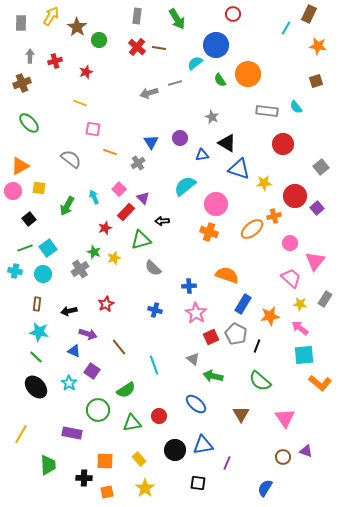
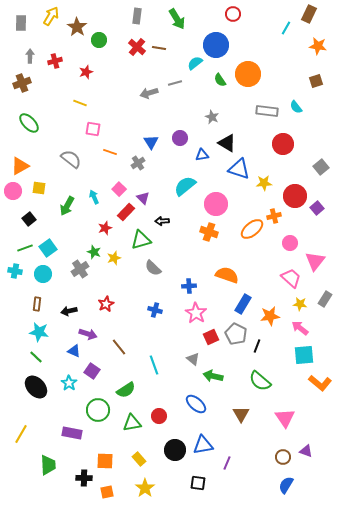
blue semicircle at (265, 488): moved 21 px right, 3 px up
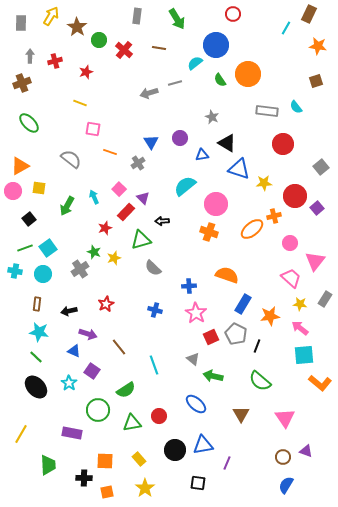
red cross at (137, 47): moved 13 px left, 3 px down
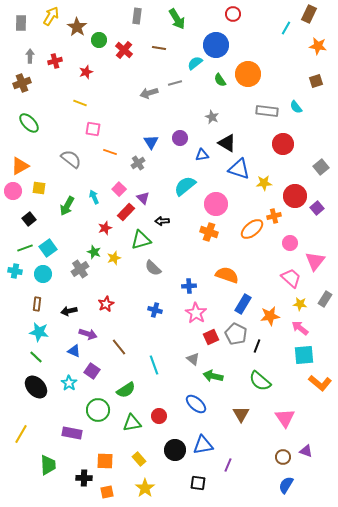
purple line at (227, 463): moved 1 px right, 2 px down
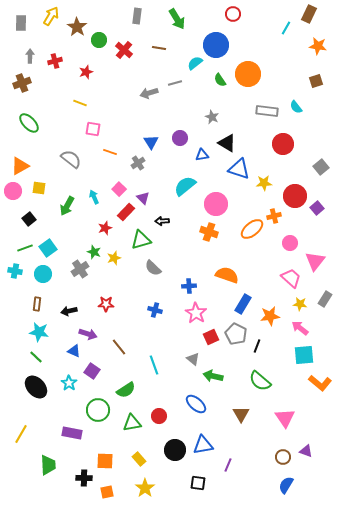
red star at (106, 304): rotated 28 degrees clockwise
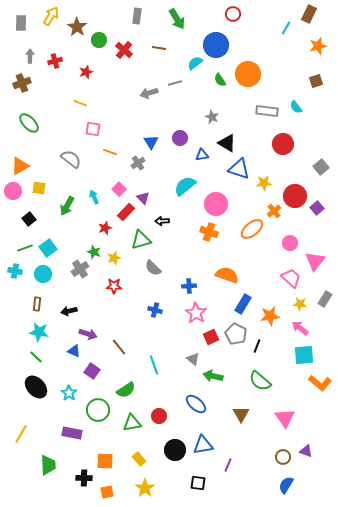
orange star at (318, 46): rotated 24 degrees counterclockwise
orange cross at (274, 216): moved 5 px up; rotated 24 degrees counterclockwise
red star at (106, 304): moved 8 px right, 18 px up
cyan star at (69, 383): moved 10 px down
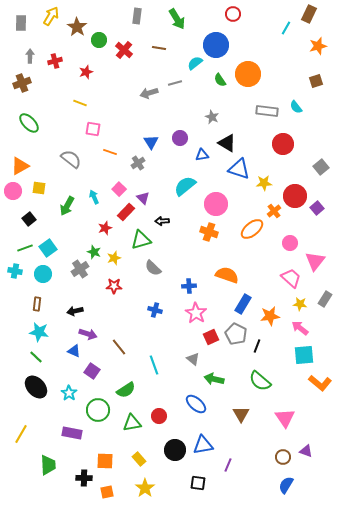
black arrow at (69, 311): moved 6 px right
green arrow at (213, 376): moved 1 px right, 3 px down
